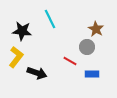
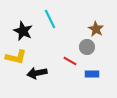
black star: moved 1 px right; rotated 18 degrees clockwise
yellow L-shape: rotated 65 degrees clockwise
black arrow: rotated 150 degrees clockwise
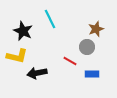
brown star: rotated 21 degrees clockwise
yellow L-shape: moved 1 px right, 1 px up
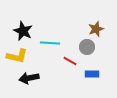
cyan line: moved 24 px down; rotated 60 degrees counterclockwise
black arrow: moved 8 px left, 5 px down
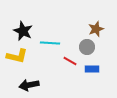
blue rectangle: moved 5 px up
black arrow: moved 7 px down
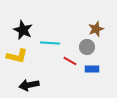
black star: moved 1 px up
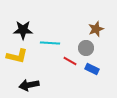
black star: rotated 24 degrees counterclockwise
gray circle: moved 1 px left, 1 px down
blue rectangle: rotated 24 degrees clockwise
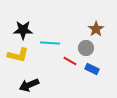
brown star: rotated 14 degrees counterclockwise
yellow L-shape: moved 1 px right, 1 px up
black arrow: rotated 12 degrees counterclockwise
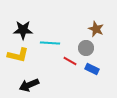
brown star: rotated 14 degrees counterclockwise
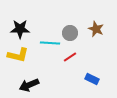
black star: moved 3 px left, 1 px up
gray circle: moved 16 px left, 15 px up
red line: moved 4 px up; rotated 64 degrees counterclockwise
blue rectangle: moved 10 px down
